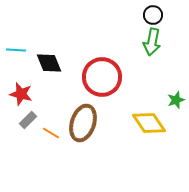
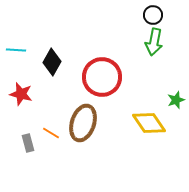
green arrow: moved 2 px right
black diamond: moved 3 px right, 1 px up; rotated 52 degrees clockwise
gray rectangle: moved 23 px down; rotated 60 degrees counterclockwise
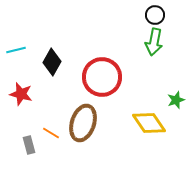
black circle: moved 2 px right
cyan line: rotated 18 degrees counterclockwise
gray rectangle: moved 1 px right, 2 px down
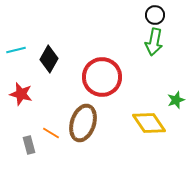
black diamond: moved 3 px left, 3 px up
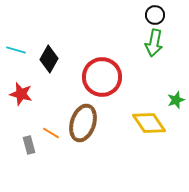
green arrow: moved 1 px down
cyan line: rotated 30 degrees clockwise
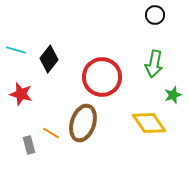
green arrow: moved 21 px down
black diamond: rotated 8 degrees clockwise
green star: moved 3 px left, 5 px up
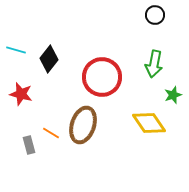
brown ellipse: moved 2 px down
